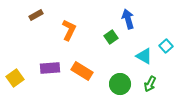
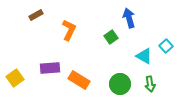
blue arrow: moved 1 px right, 1 px up
orange rectangle: moved 3 px left, 9 px down
green arrow: rotated 35 degrees counterclockwise
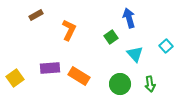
cyan triangle: moved 9 px left, 2 px up; rotated 18 degrees clockwise
orange rectangle: moved 4 px up
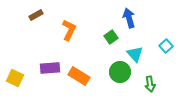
yellow square: rotated 30 degrees counterclockwise
green circle: moved 12 px up
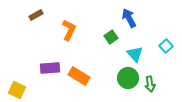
blue arrow: rotated 12 degrees counterclockwise
green circle: moved 8 px right, 6 px down
yellow square: moved 2 px right, 12 px down
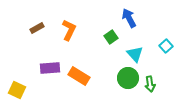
brown rectangle: moved 1 px right, 13 px down
